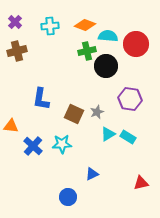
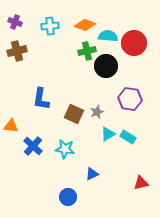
purple cross: rotated 24 degrees counterclockwise
red circle: moved 2 px left, 1 px up
cyan star: moved 3 px right, 5 px down; rotated 12 degrees clockwise
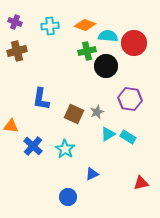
cyan star: rotated 24 degrees clockwise
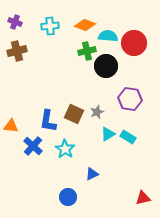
blue L-shape: moved 7 px right, 22 px down
red triangle: moved 2 px right, 15 px down
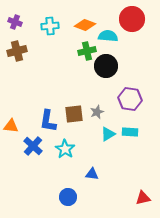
red circle: moved 2 px left, 24 px up
brown square: rotated 30 degrees counterclockwise
cyan rectangle: moved 2 px right, 5 px up; rotated 28 degrees counterclockwise
blue triangle: rotated 32 degrees clockwise
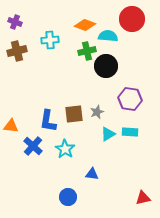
cyan cross: moved 14 px down
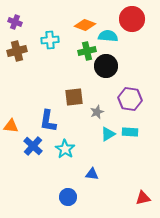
brown square: moved 17 px up
